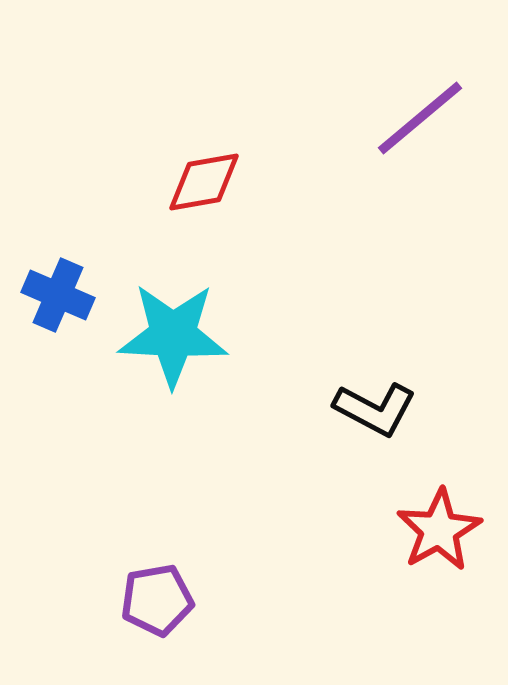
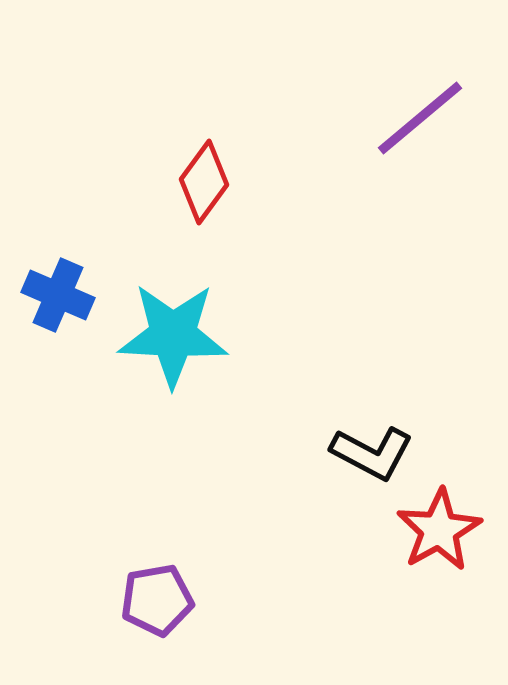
red diamond: rotated 44 degrees counterclockwise
black L-shape: moved 3 px left, 44 px down
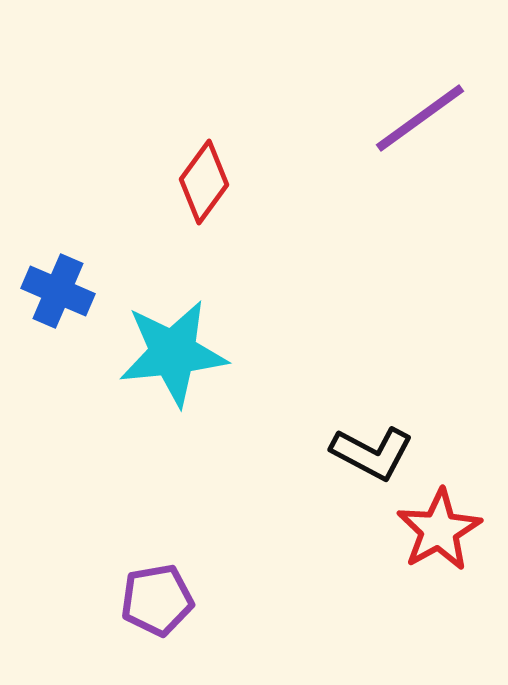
purple line: rotated 4 degrees clockwise
blue cross: moved 4 px up
cyan star: moved 18 px down; rotated 9 degrees counterclockwise
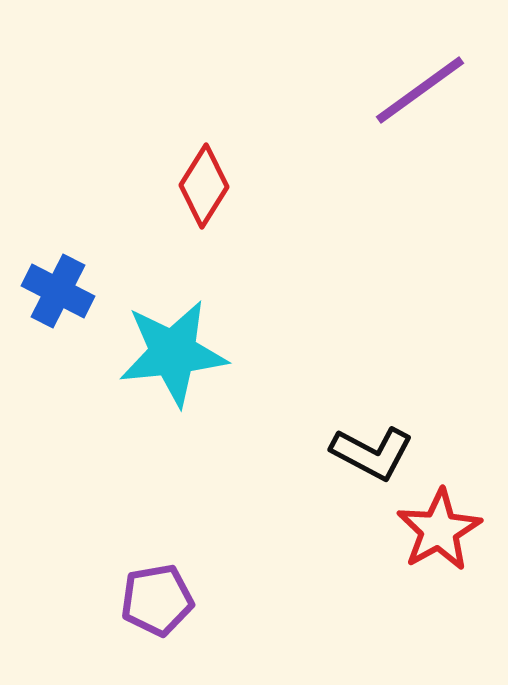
purple line: moved 28 px up
red diamond: moved 4 px down; rotated 4 degrees counterclockwise
blue cross: rotated 4 degrees clockwise
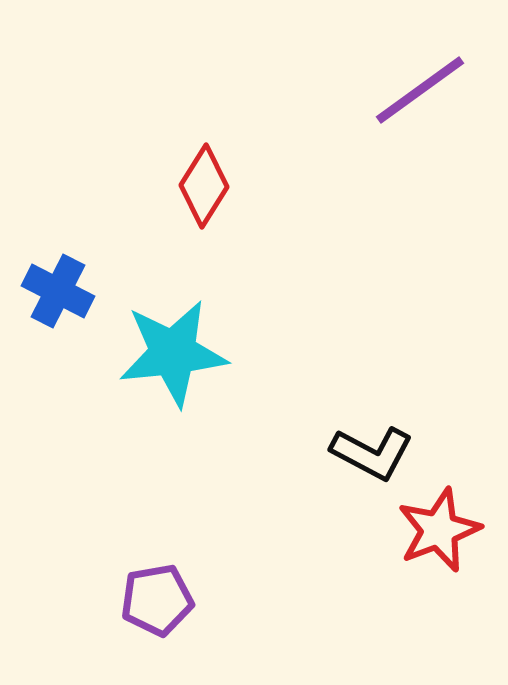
red star: rotated 8 degrees clockwise
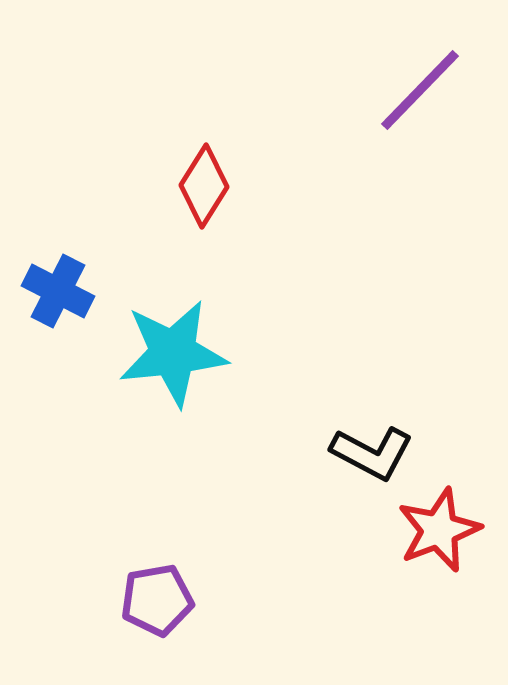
purple line: rotated 10 degrees counterclockwise
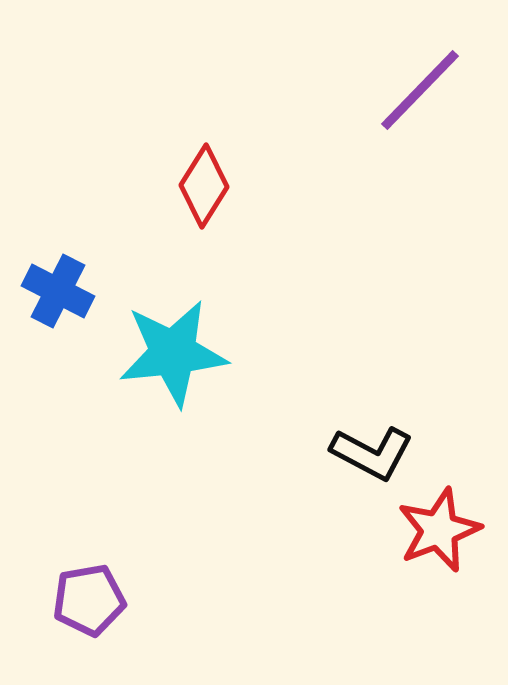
purple pentagon: moved 68 px left
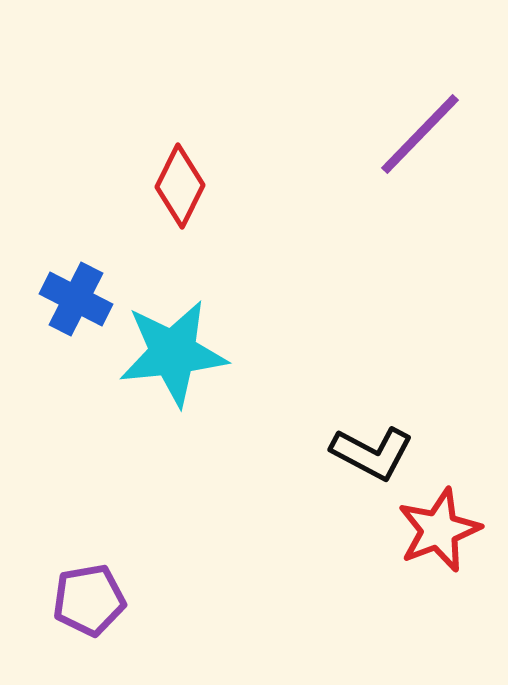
purple line: moved 44 px down
red diamond: moved 24 px left; rotated 6 degrees counterclockwise
blue cross: moved 18 px right, 8 px down
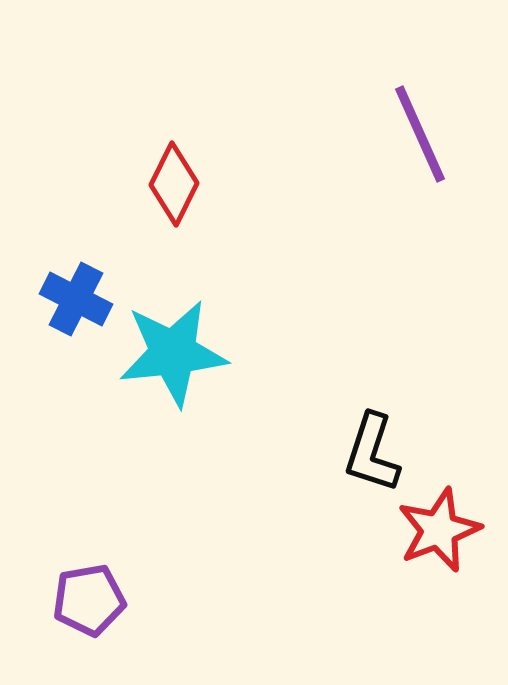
purple line: rotated 68 degrees counterclockwise
red diamond: moved 6 px left, 2 px up
black L-shape: rotated 80 degrees clockwise
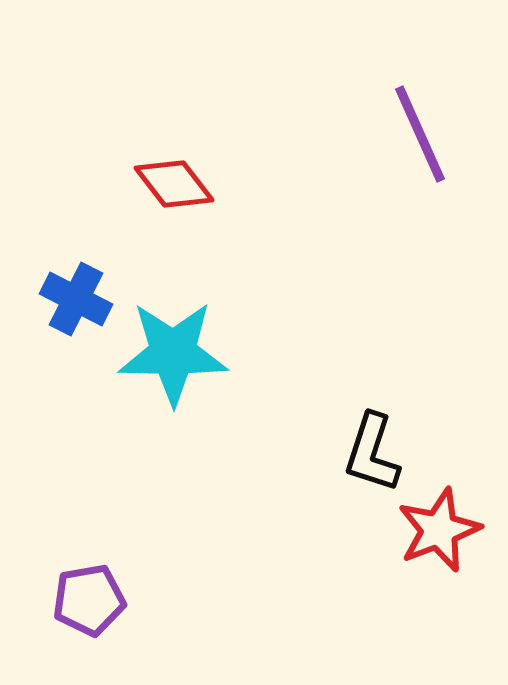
red diamond: rotated 64 degrees counterclockwise
cyan star: rotated 7 degrees clockwise
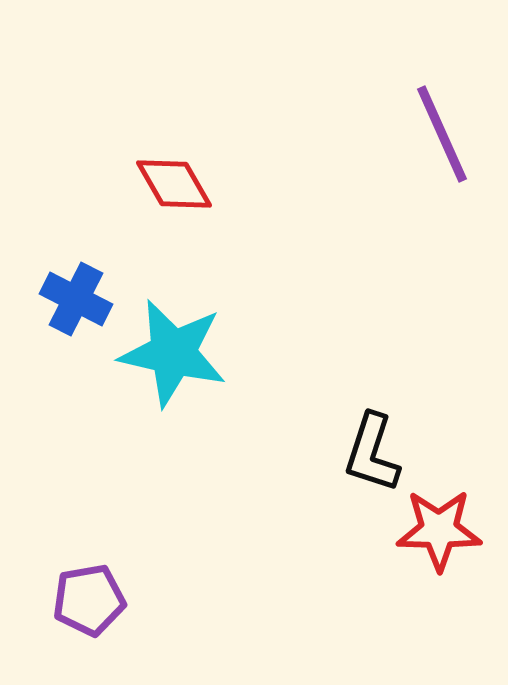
purple line: moved 22 px right
red diamond: rotated 8 degrees clockwise
cyan star: rotated 12 degrees clockwise
red star: rotated 22 degrees clockwise
